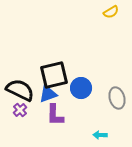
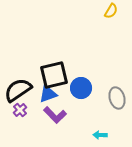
yellow semicircle: moved 1 px up; rotated 28 degrees counterclockwise
black semicircle: moved 2 px left; rotated 60 degrees counterclockwise
purple L-shape: rotated 45 degrees counterclockwise
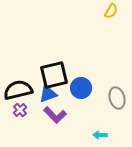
black semicircle: rotated 20 degrees clockwise
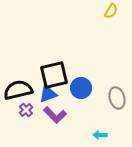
purple cross: moved 6 px right
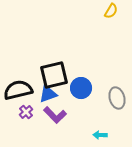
purple cross: moved 2 px down
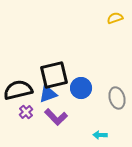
yellow semicircle: moved 4 px right, 7 px down; rotated 140 degrees counterclockwise
purple L-shape: moved 1 px right, 2 px down
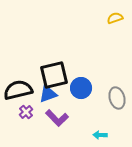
purple L-shape: moved 1 px right, 1 px down
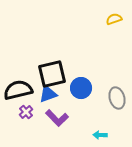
yellow semicircle: moved 1 px left, 1 px down
black square: moved 2 px left, 1 px up
